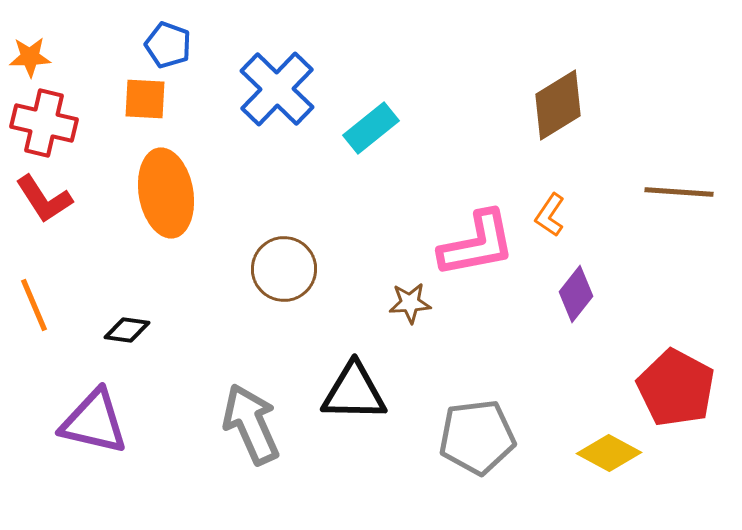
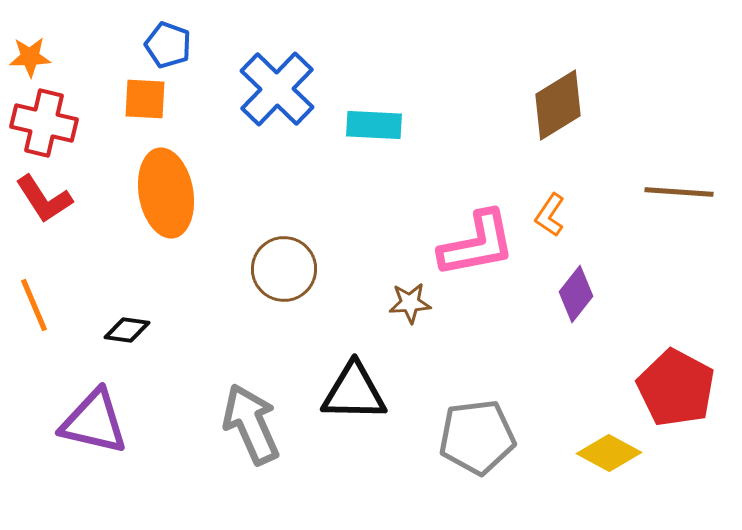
cyan rectangle: moved 3 px right, 3 px up; rotated 42 degrees clockwise
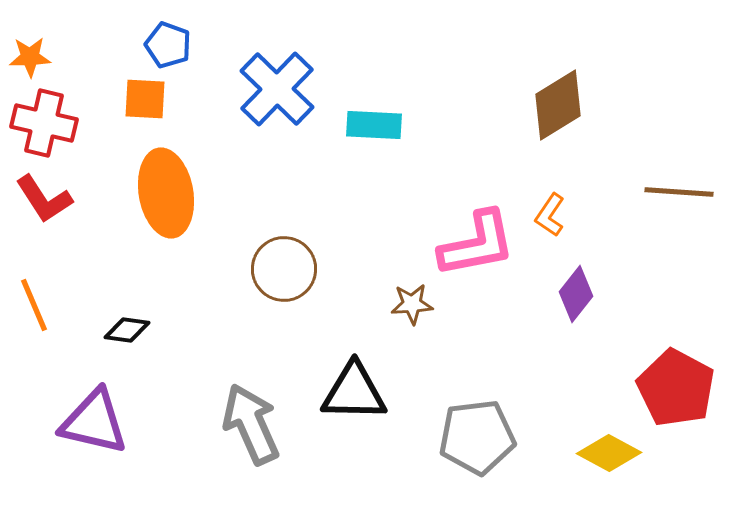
brown star: moved 2 px right, 1 px down
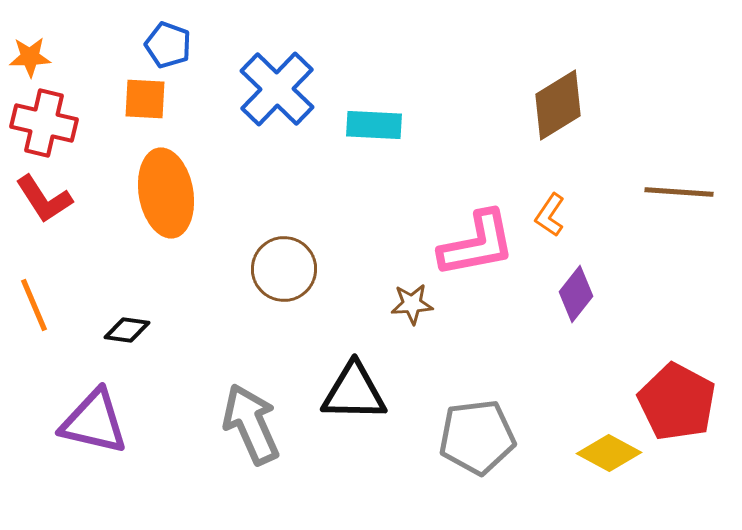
red pentagon: moved 1 px right, 14 px down
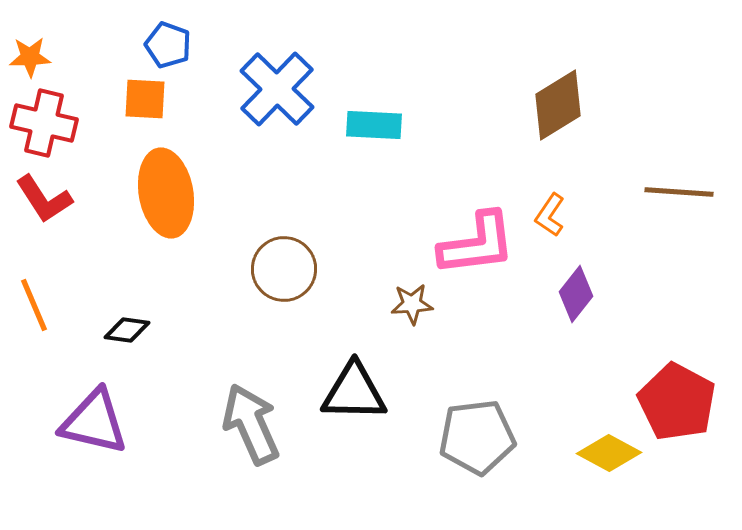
pink L-shape: rotated 4 degrees clockwise
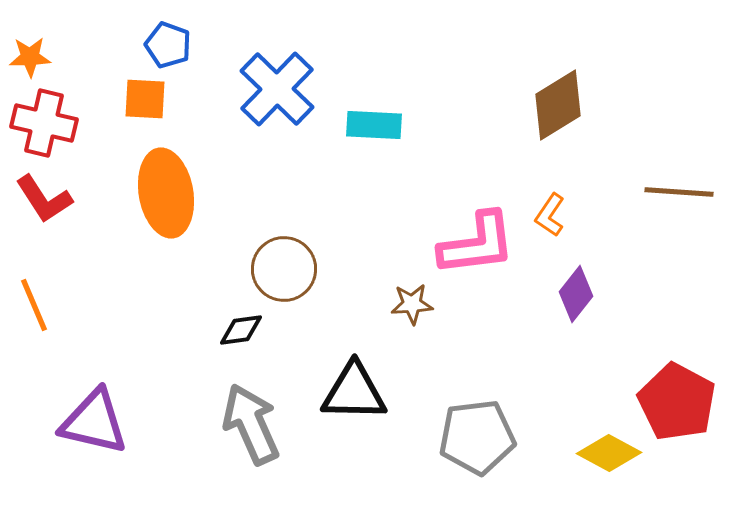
black diamond: moved 114 px right; rotated 15 degrees counterclockwise
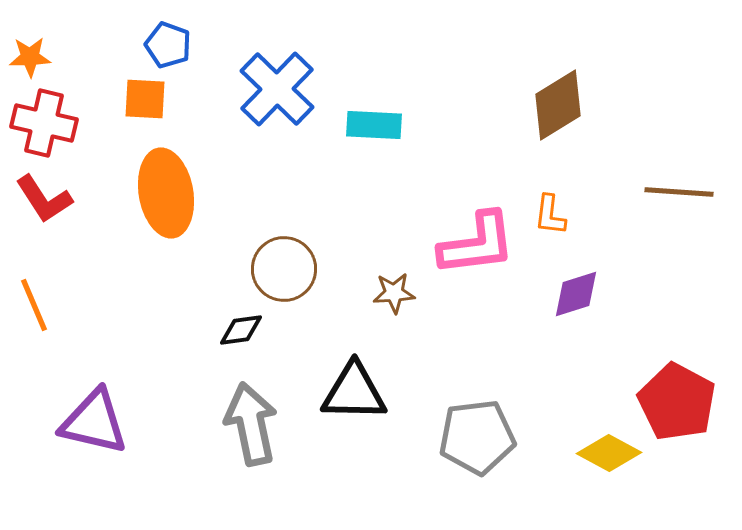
orange L-shape: rotated 27 degrees counterclockwise
purple diamond: rotated 34 degrees clockwise
brown star: moved 18 px left, 11 px up
gray arrow: rotated 12 degrees clockwise
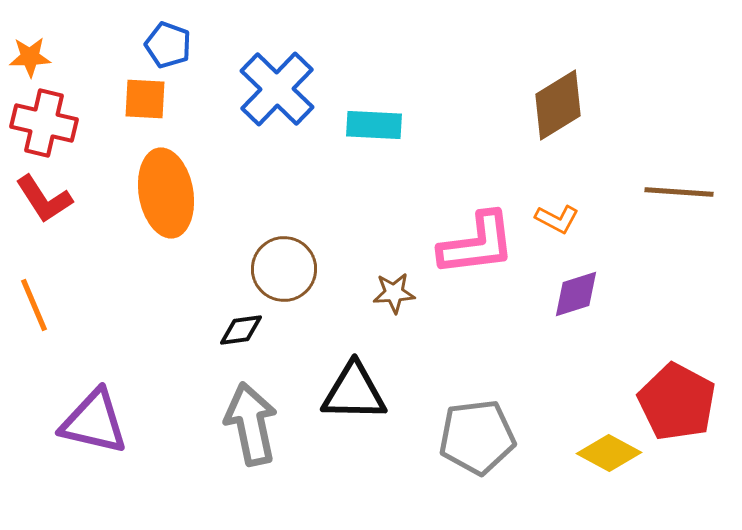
orange L-shape: moved 7 px right, 4 px down; rotated 69 degrees counterclockwise
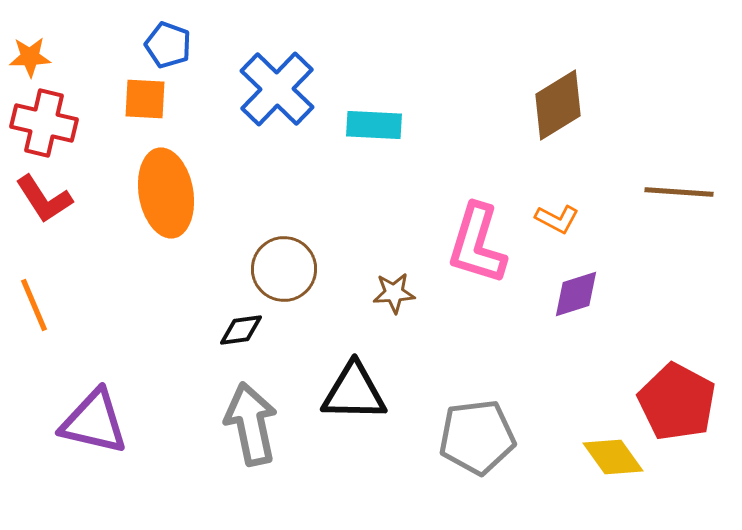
pink L-shape: rotated 114 degrees clockwise
yellow diamond: moved 4 px right, 4 px down; rotated 26 degrees clockwise
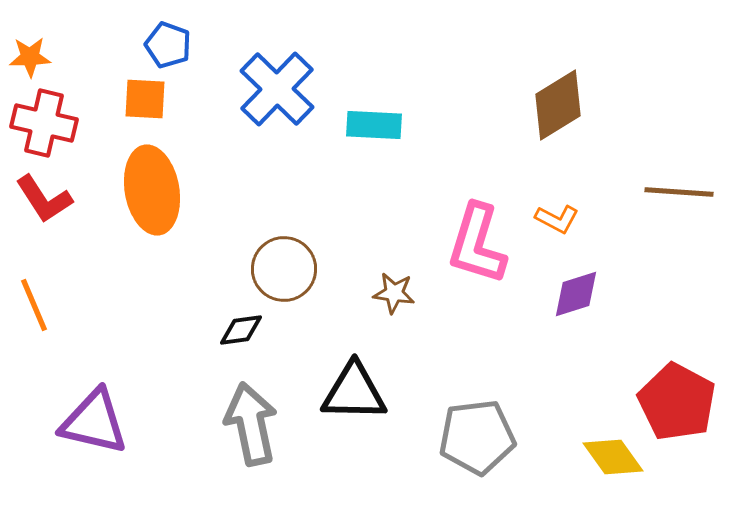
orange ellipse: moved 14 px left, 3 px up
brown star: rotated 12 degrees clockwise
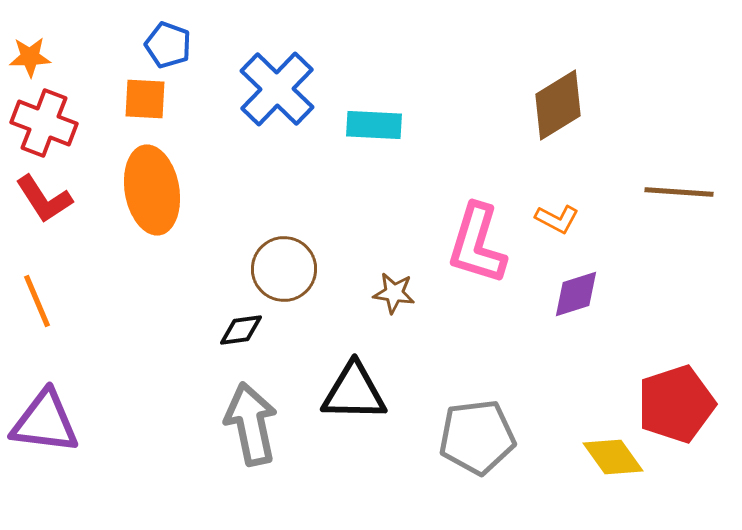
red cross: rotated 8 degrees clockwise
orange line: moved 3 px right, 4 px up
red pentagon: moved 1 px left, 2 px down; rotated 26 degrees clockwise
purple triangle: moved 49 px left; rotated 6 degrees counterclockwise
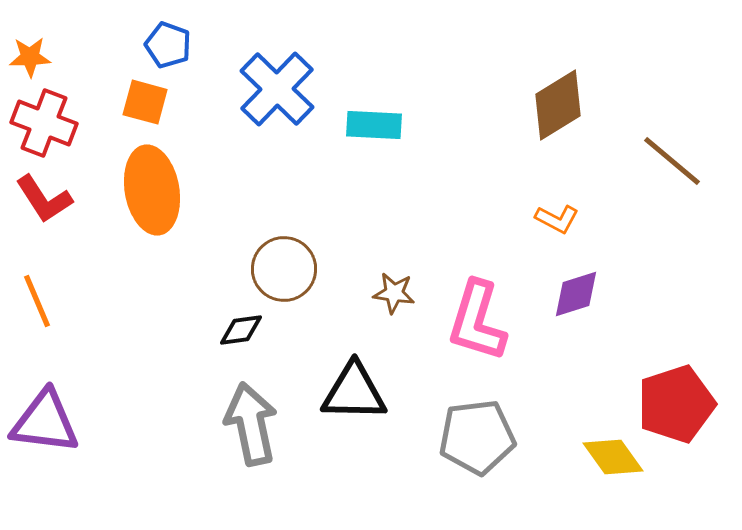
orange square: moved 3 px down; rotated 12 degrees clockwise
brown line: moved 7 px left, 31 px up; rotated 36 degrees clockwise
pink L-shape: moved 77 px down
